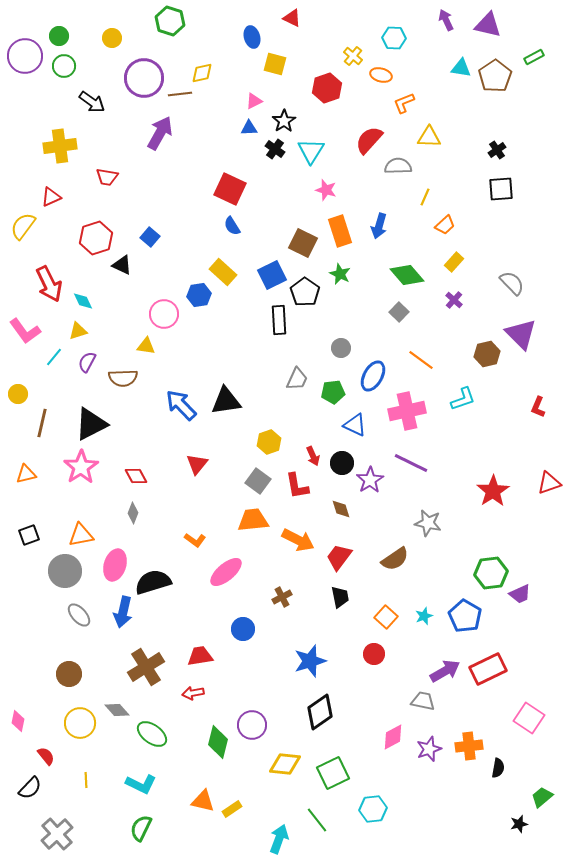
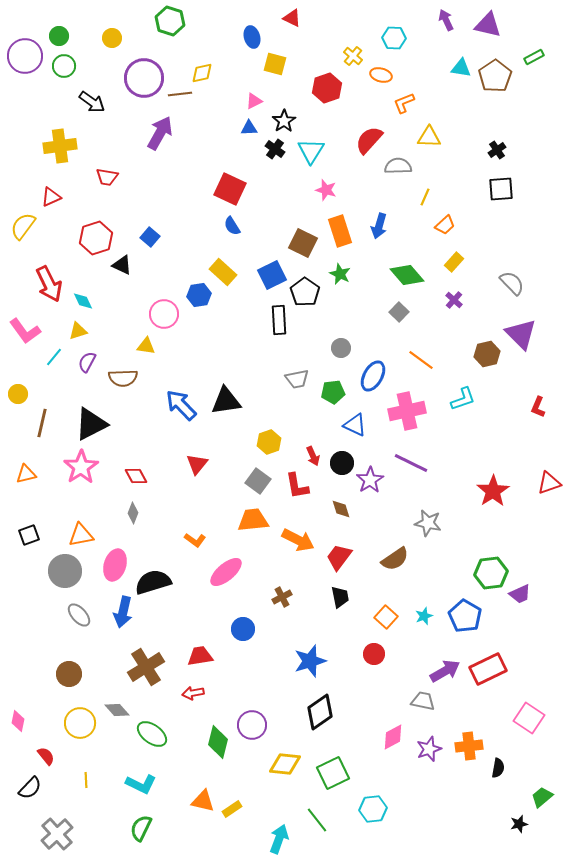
gray trapezoid at (297, 379): rotated 55 degrees clockwise
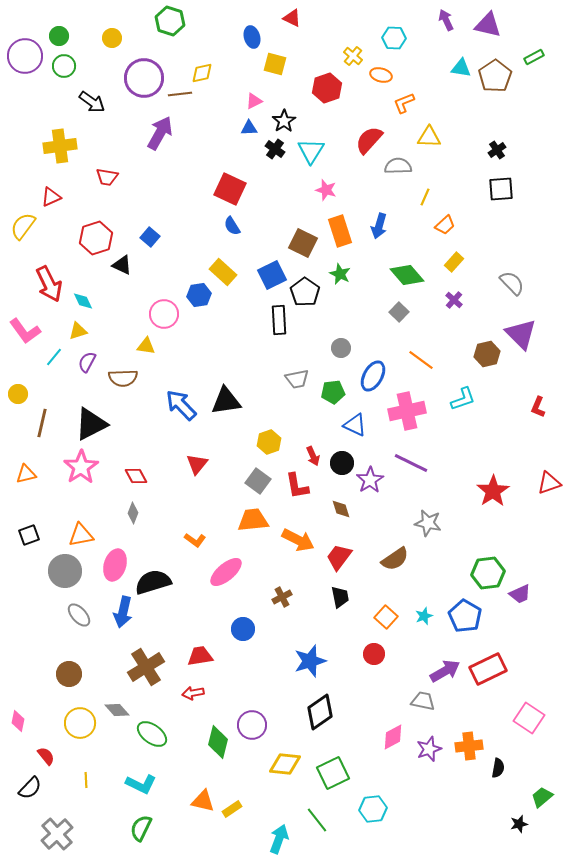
green hexagon at (491, 573): moved 3 px left
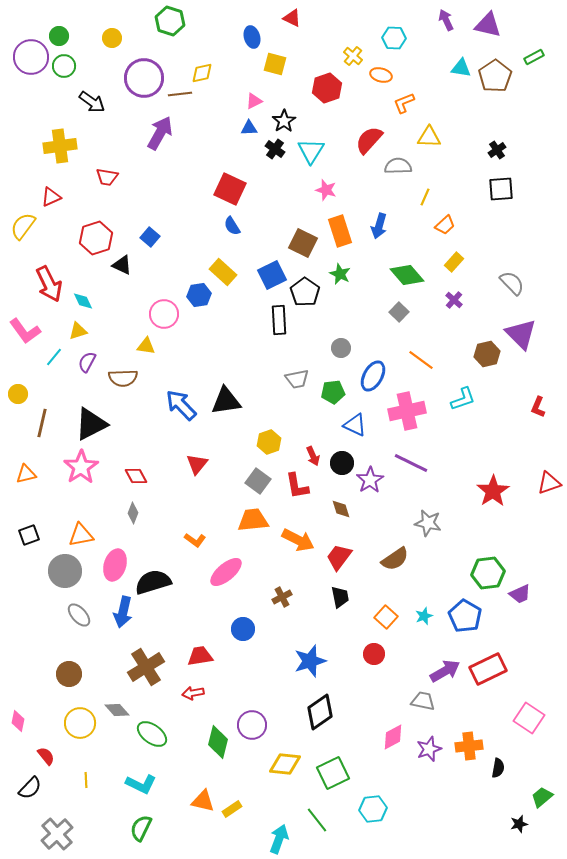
purple circle at (25, 56): moved 6 px right, 1 px down
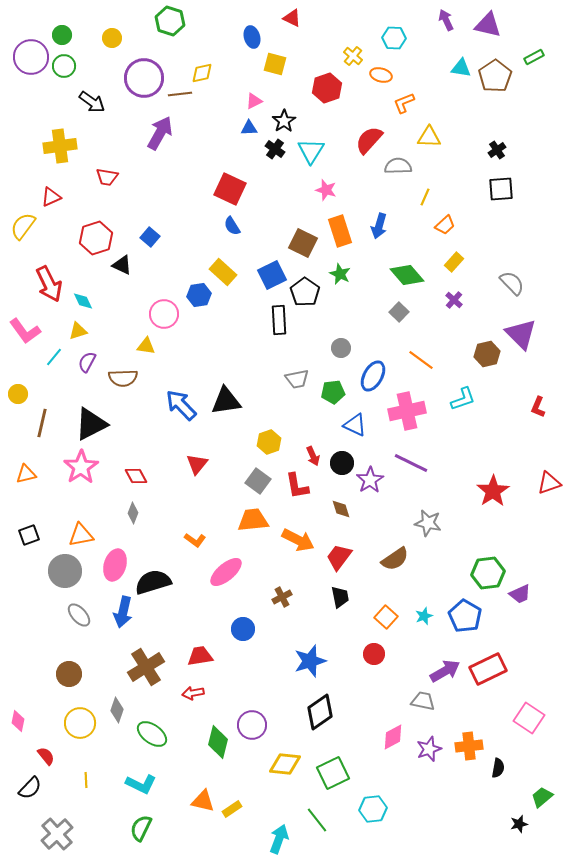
green circle at (59, 36): moved 3 px right, 1 px up
gray diamond at (117, 710): rotated 60 degrees clockwise
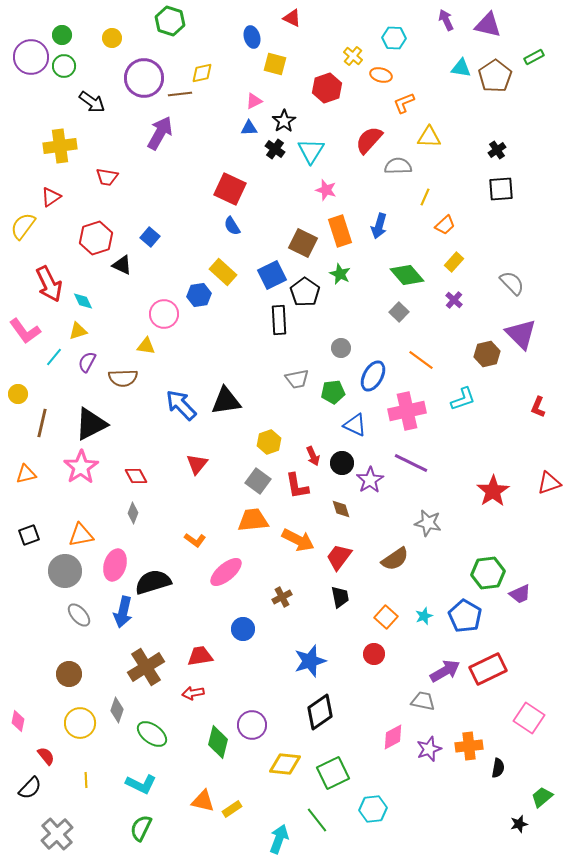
red triangle at (51, 197): rotated 10 degrees counterclockwise
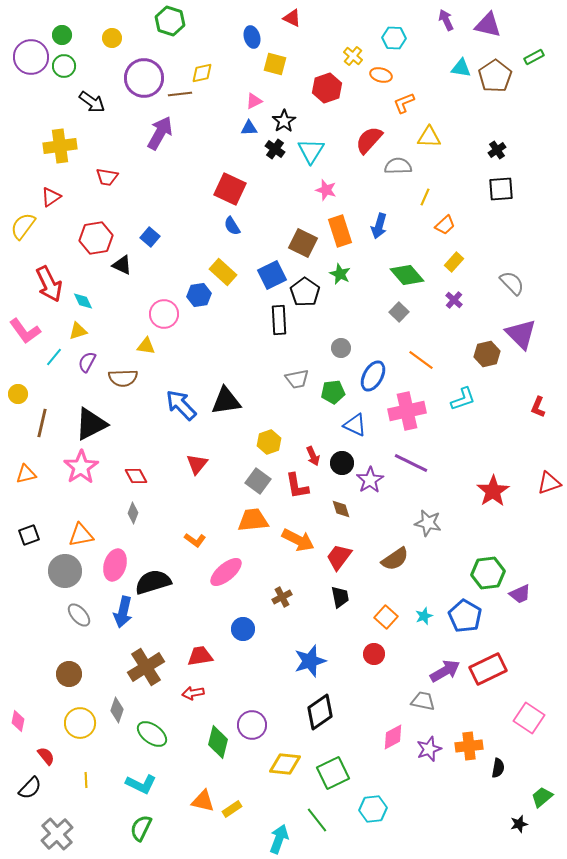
red hexagon at (96, 238): rotated 8 degrees clockwise
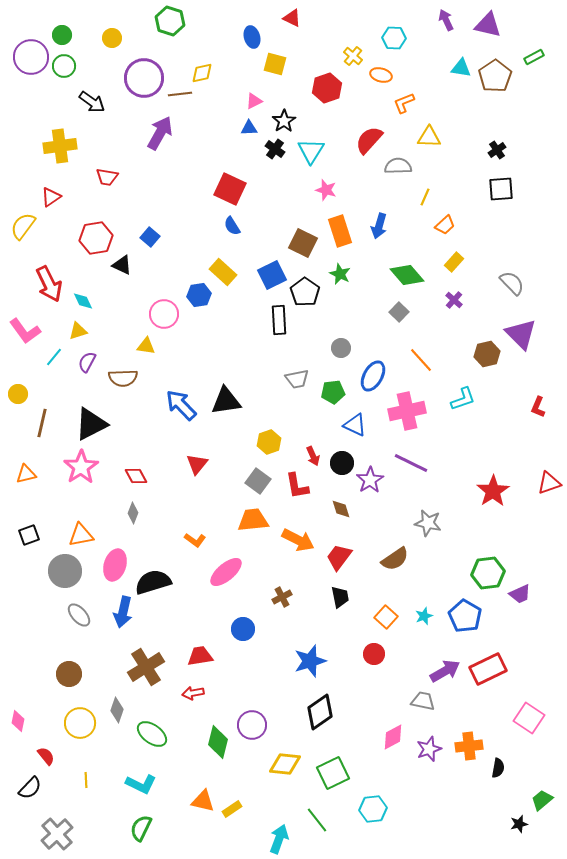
orange line at (421, 360): rotated 12 degrees clockwise
green trapezoid at (542, 797): moved 3 px down
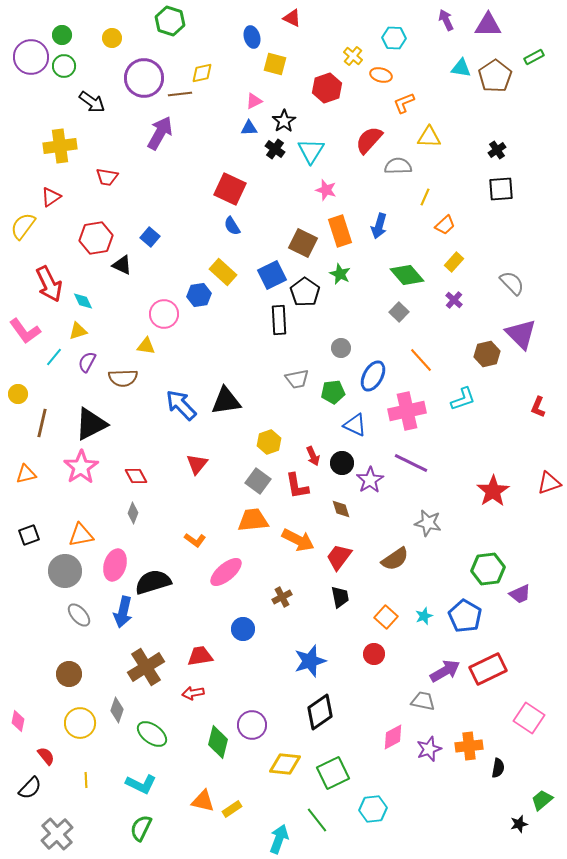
purple triangle at (488, 25): rotated 12 degrees counterclockwise
green hexagon at (488, 573): moved 4 px up
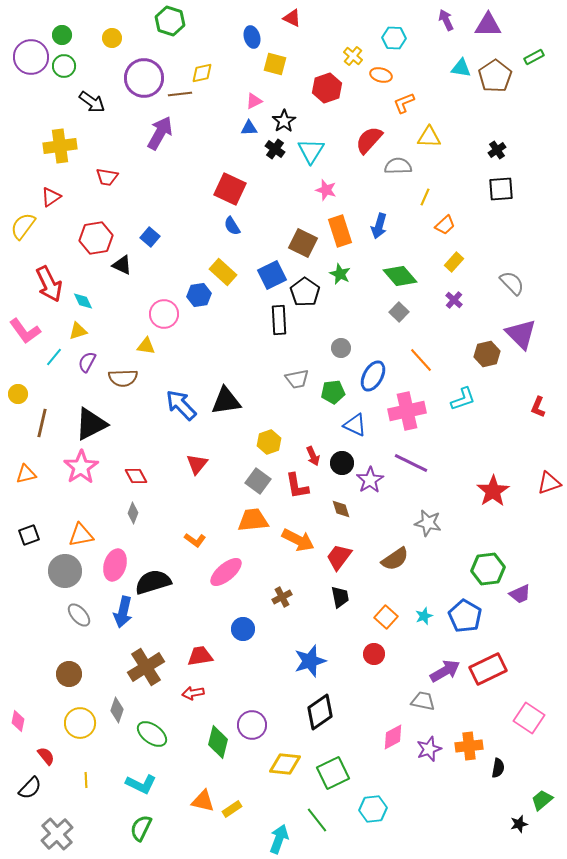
green diamond at (407, 275): moved 7 px left, 1 px down
